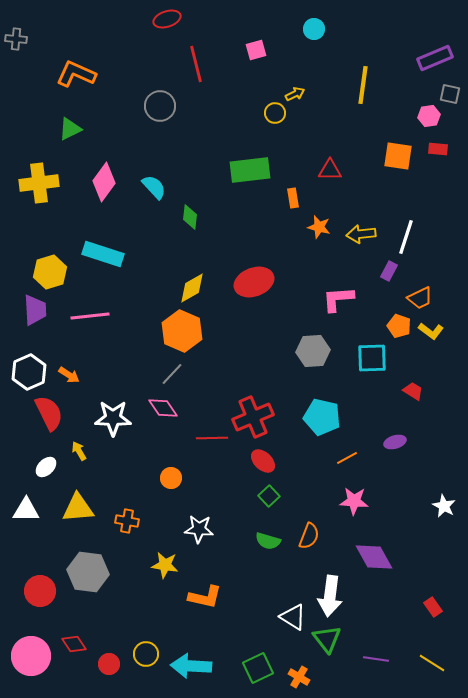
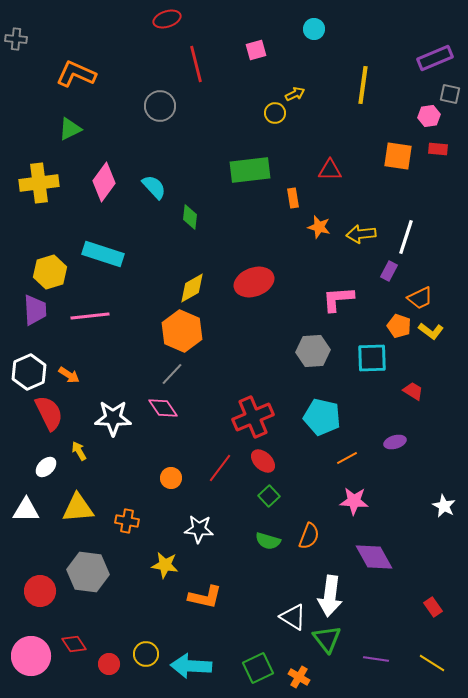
red line at (212, 438): moved 8 px right, 30 px down; rotated 52 degrees counterclockwise
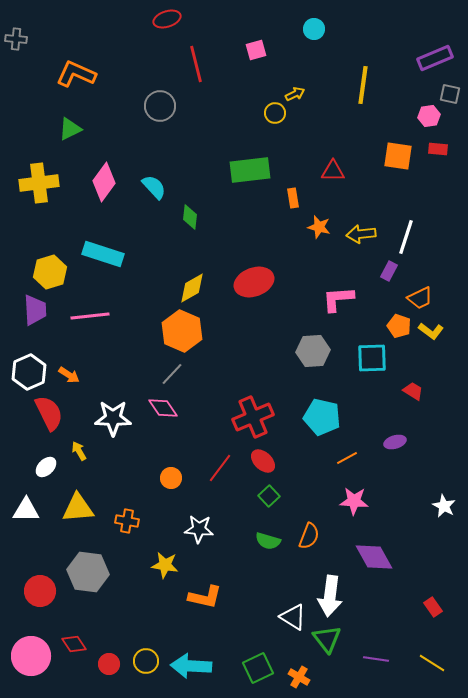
red triangle at (330, 170): moved 3 px right, 1 px down
yellow circle at (146, 654): moved 7 px down
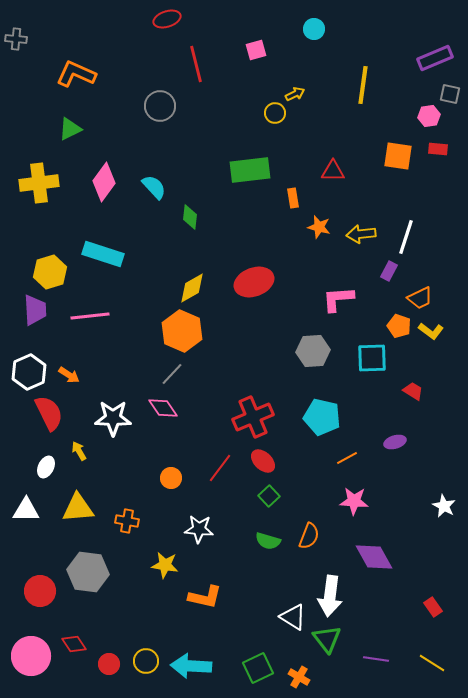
white ellipse at (46, 467): rotated 20 degrees counterclockwise
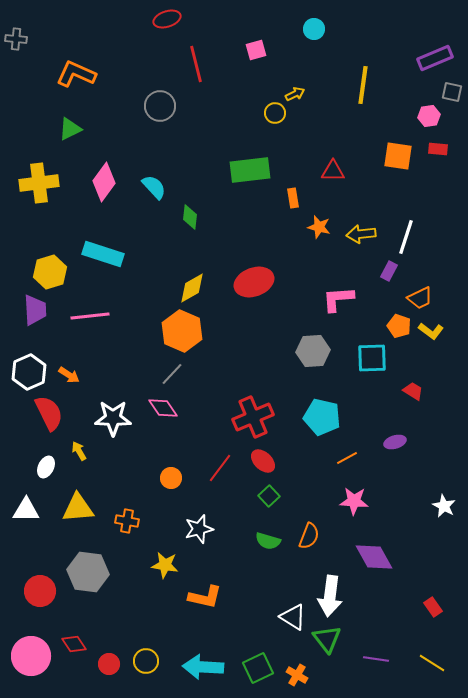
gray square at (450, 94): moved 2 px right, 2 px up
white star at (199, 529): rotated 20 degrees counterclockwise
cyan arrow at (191, 666): moved 12 px right, 1 px down
orange cross at (299, 677): moved 2 px left, 2 px up
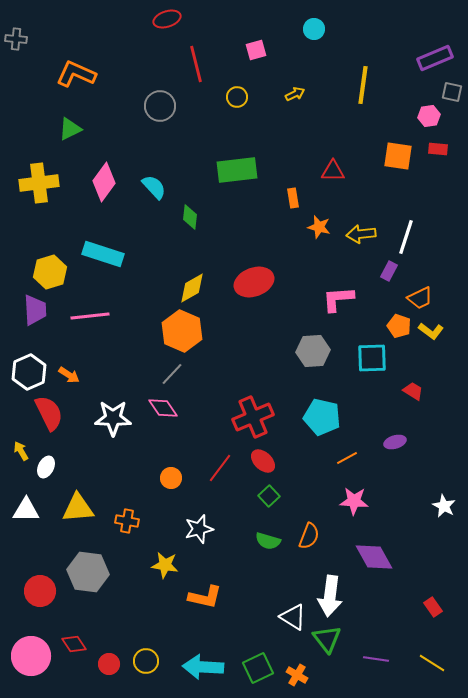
yellow circle at (275, 113): moved 38 px left, 16 px up
green rectangle at (250, 170): moved 13 px left
yellow arrow at (79, 451): moved 58 px left
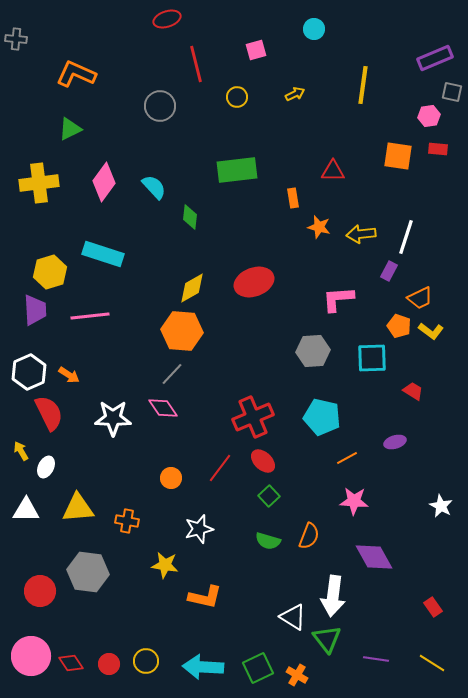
orange hexagon at (182, 331): rotated 18 degrees counterclockwise
white star at (444, 506): moved 3 px left
white arrow at (330, 596): moved 3 px right
red diamond at (74, 644): moved 3 px left, 19 px down
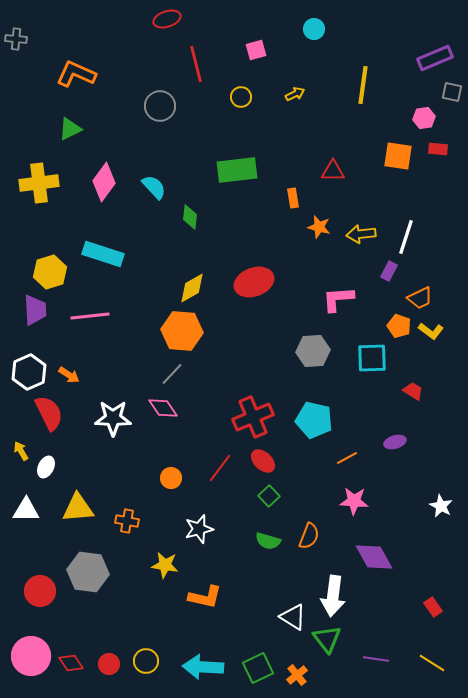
yellow circle at (237, 97): moved 4 px right
pink hexagon at (429, 116): moved 5 px left, 2 px down
cyan pentagon at (322, 417): moved 8 px left, 3 px down
orange cross at (297, 675): rotated 20 degrees clockwise
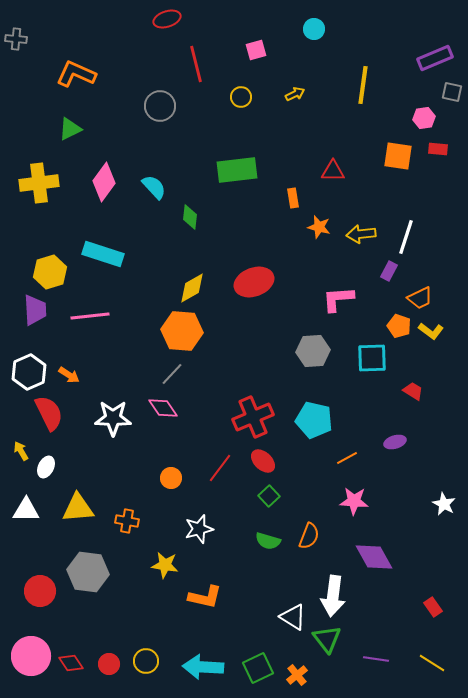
white star at (441, 506): moved 3 px right, 2 px up
